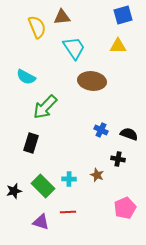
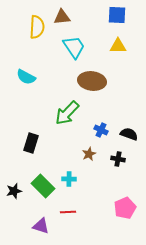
blue square: moved 6 px left; rotated 18 degrees clockwise
yellow semicircle: rotated 25 degrees clockwise
cyan trapezoid: moved 1 px up
green arrow: moved 22 px right, 6 px down
brown star: moved 8 px left, 21 px up; rotated 24 degrees clockwise
purple triangle: moved 4 px down
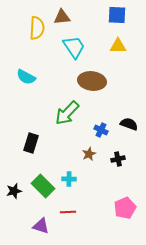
yellow semicircle: moved 1 px down
black semicircle: moved 10 px up
black cross: rotated 24 degrees counterclockwise
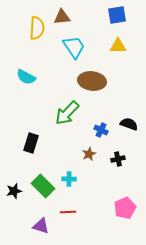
blue square: rotated 12 degrees counterclockwise
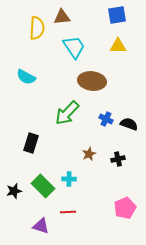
blue cross: moved 5 px right, 11 px up
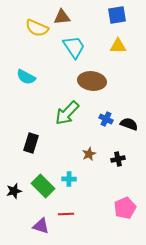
yellow semicircle: rotated 110 degrees clockwise
red line: moved 2 px left, 2 px down
